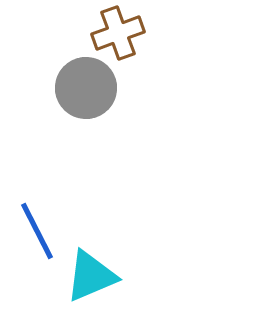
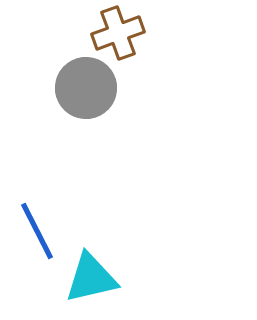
cyan triangle: moved 2 px down; rotated 10 degrees clockwise
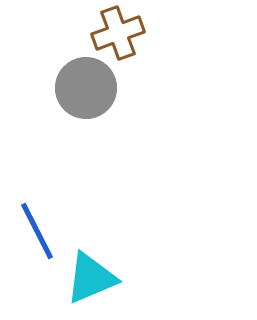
cyan triangle: rotated 10 degrees counterclockwise
